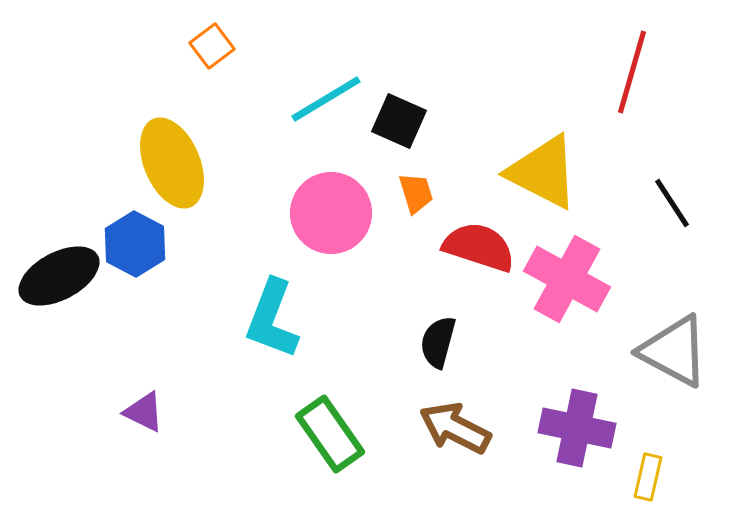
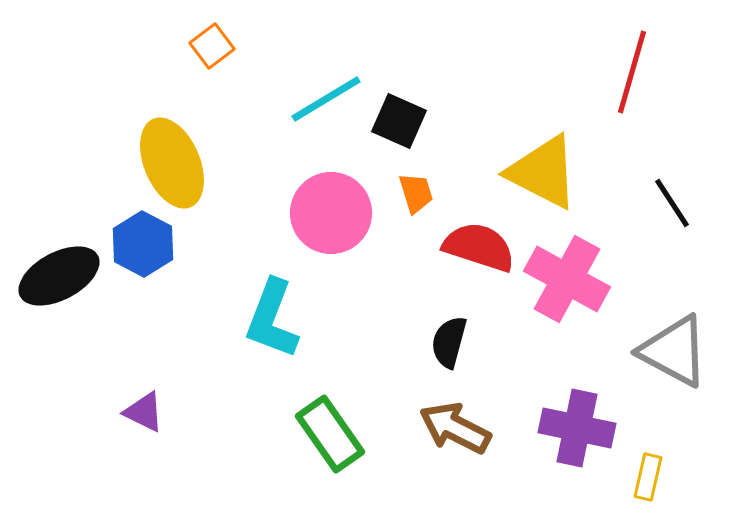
blue hexagon: moved 8 px right
black semicircle: moved 11 px right
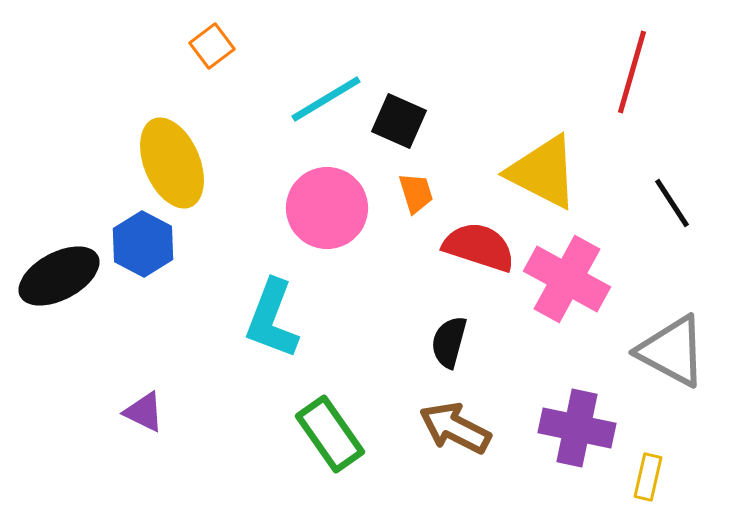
pink circle: moved 4 px left, 5 px up
gray triangle: moved 2 px left
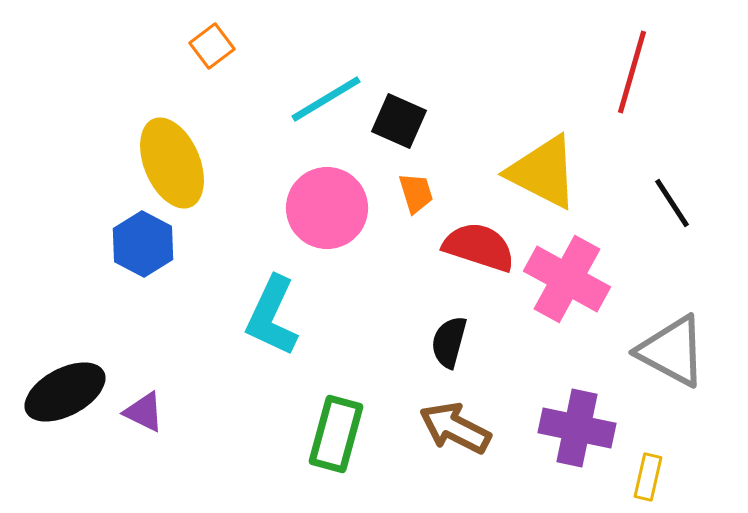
black ellipse: moved 6 px right, 116 px down
cyan L-shape: moved 3 px up; rotated 4 degrees clockwise
green rectangle: moved 6 px right; rotated 50 degrees clockwise
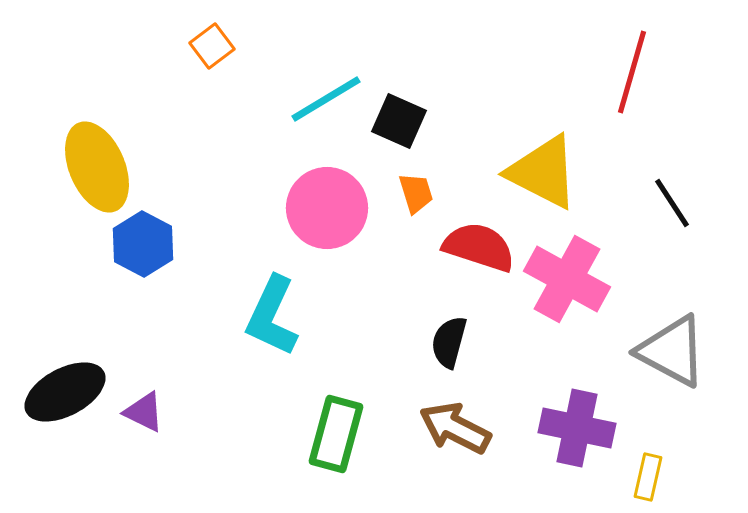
yellow ellipse: moved 75 px left, 4 px down
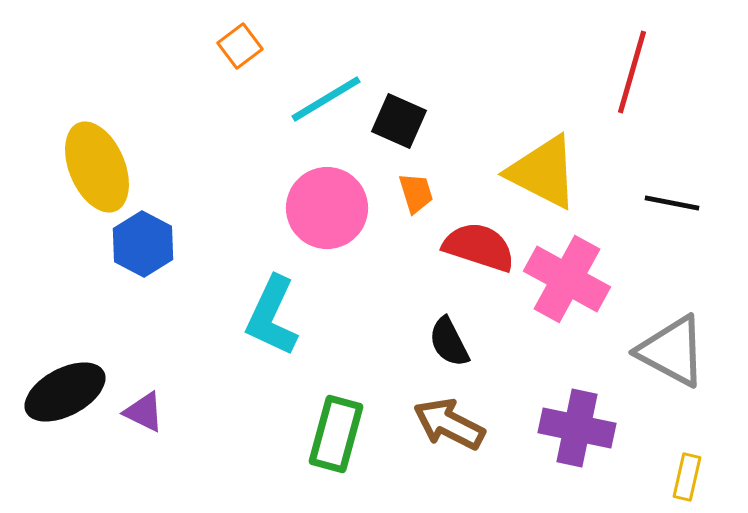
orange square: moved 28 px right
black line: rotated 46 degrees counterclockwise
black semicircle: rotated 42 degrees counterclockwise
brown arrow: moved 6 px left, 4 px up
yellow rectangle: moved 39 px right
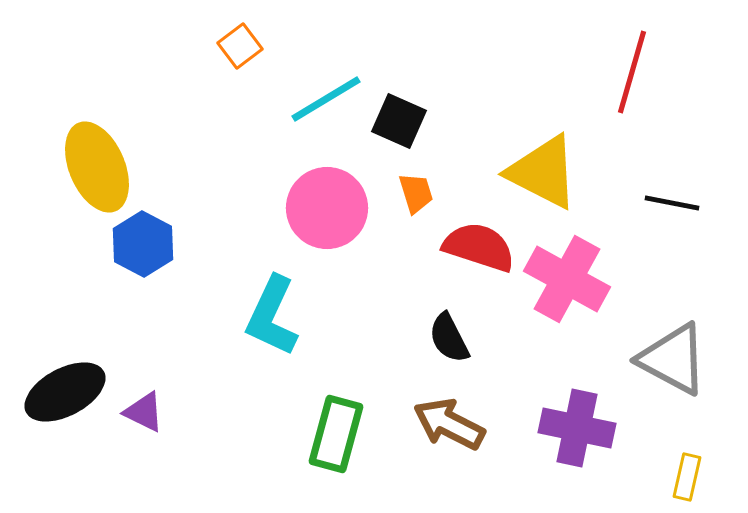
black semicircle: moved 4 px up
gray triangle: moved 1 px right, 8 px down
